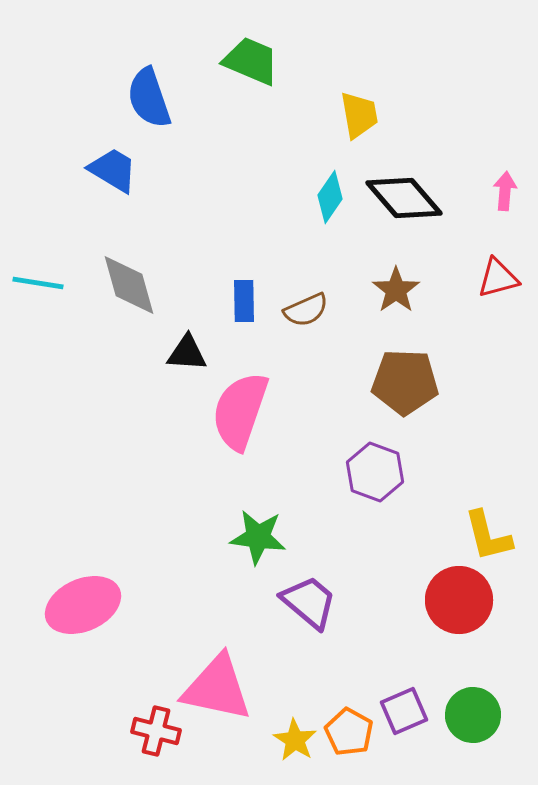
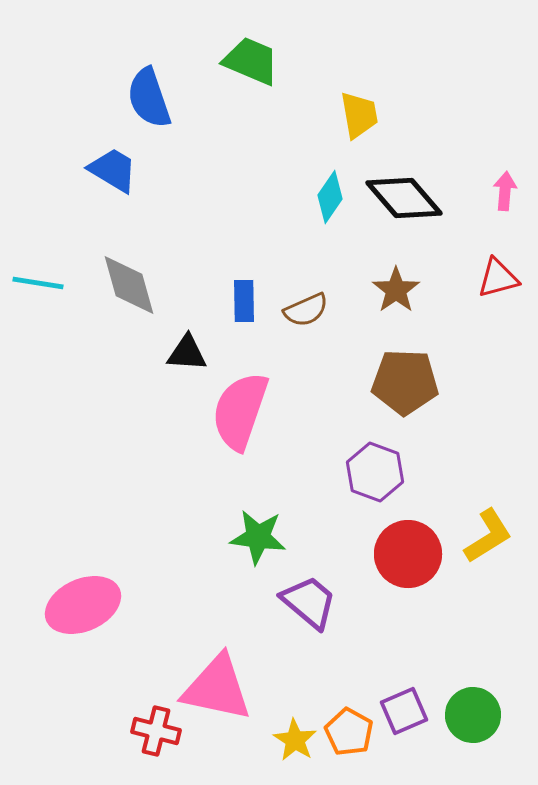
yellow L-shape: rotated 108 degrees counterclockwise
red circle: moved 51 px left, 46 px up
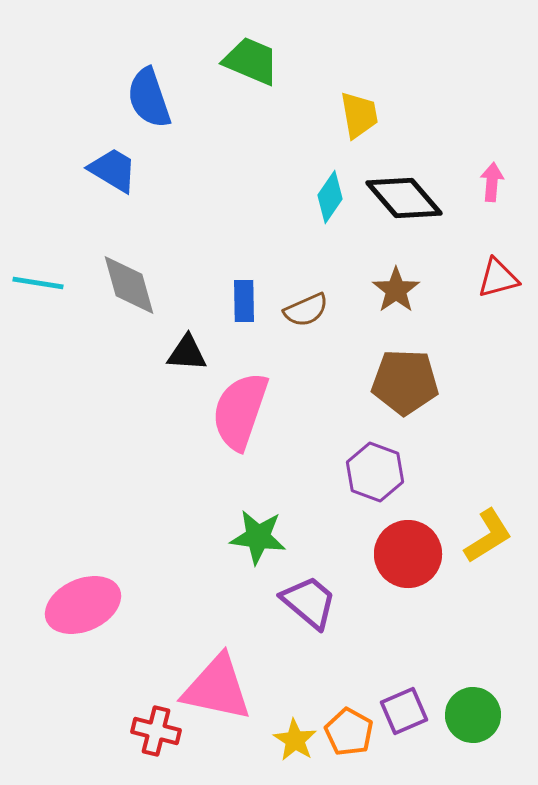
pink arrow: moved 13 px left, 9 px up
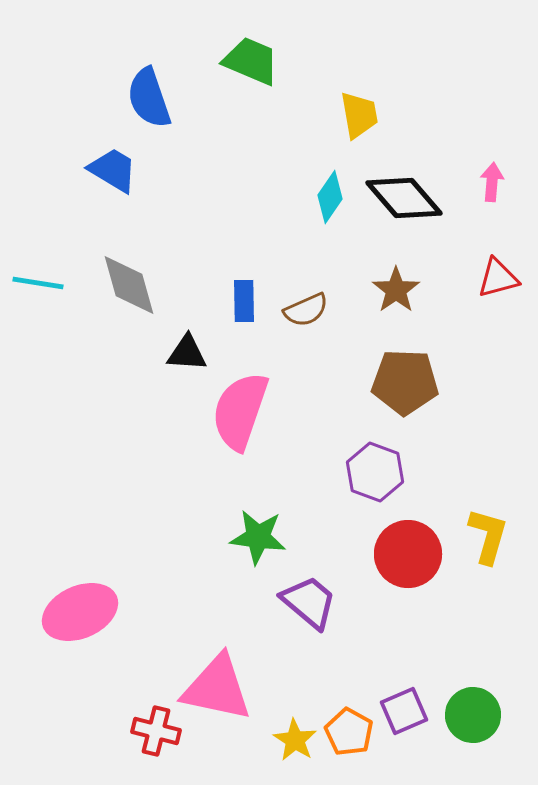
yellow L-shape: rotated 42 degrees counterclockwise
pink ellipse: moved 3 px left, 7 px down
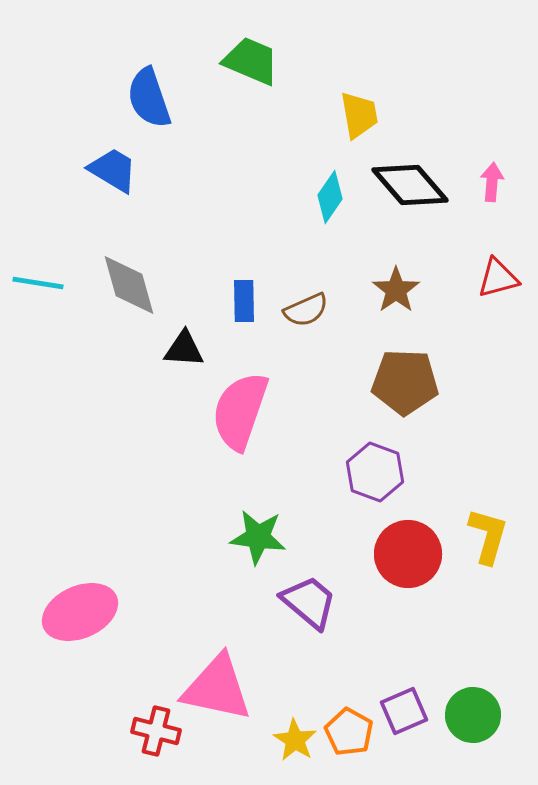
black diamond: moved 6 px right, 13 px up
black triangle: moved 3 px left, 4 px up
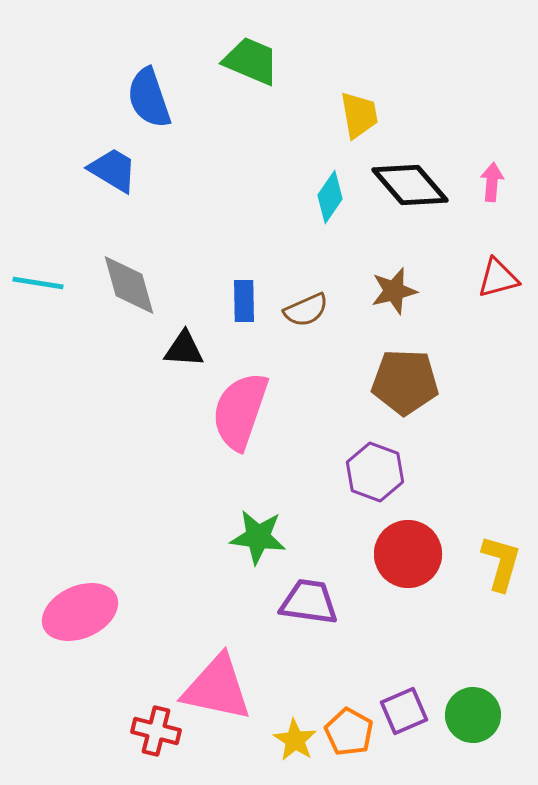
brown star: moved 2 px left, 1 px down; rotated 21 degrees clockwise
yellow L-shape: moved 13 px right, 27 px down
purple trapezoid: rotated 32 degrees counterclockwise
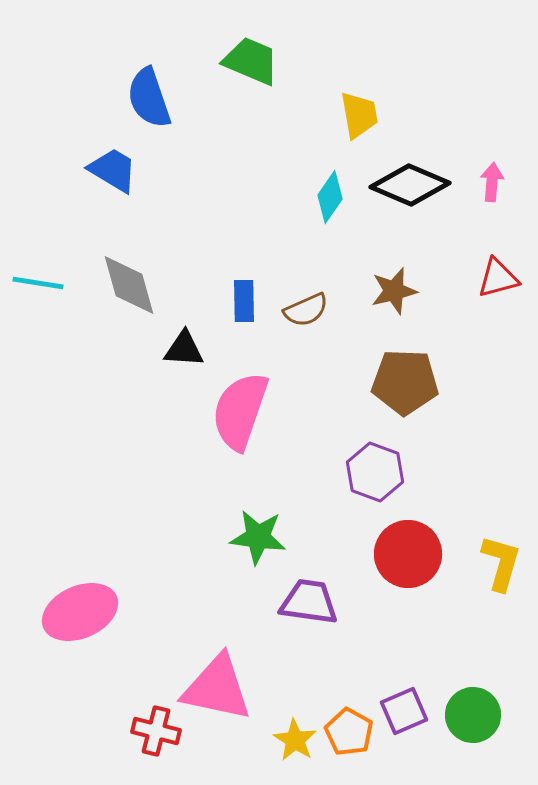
black diamond: rotated 26 degrees counterclockwise
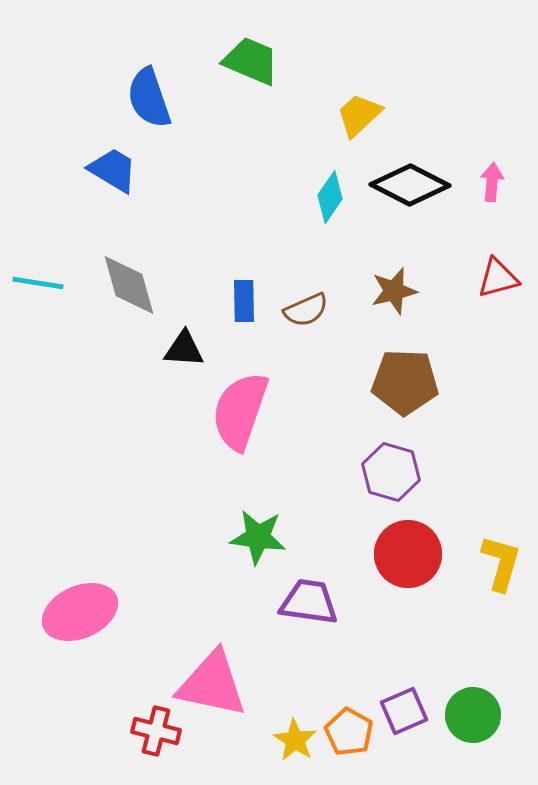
yellow trapezoid: rotated 123 degrees counterclockwise
black diamond: rotated 4 degrees clockwise
purple hexagon: moved 16 px right; rotated 4 degrees counterclockwise
pink triangle: moved 5 px left, 4 px up
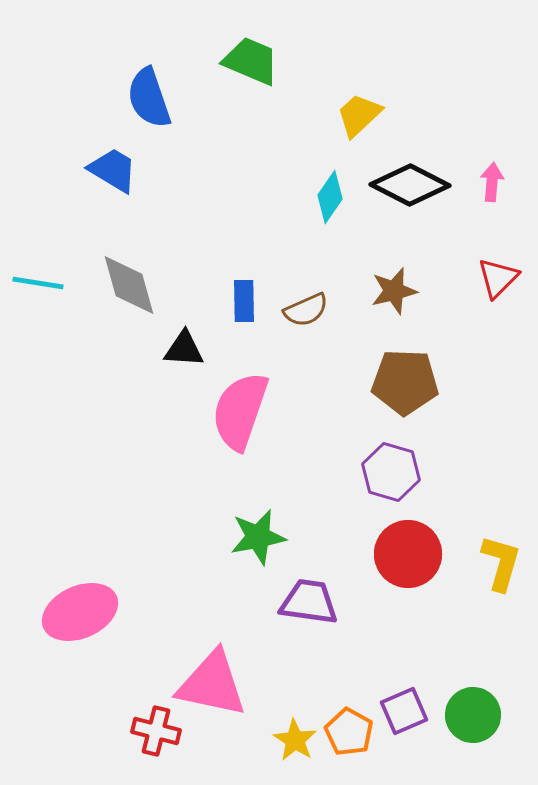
red triangle: rotated 30 degrees counterclockwise
green star: rotated 18 degrees counterclockwise
